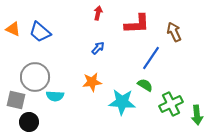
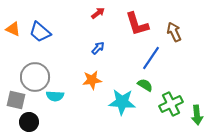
red arrow: rotated 40 degrees clockwise
red L-shape: rotated 76 degrees clockwise
orange star: moved 2 px up
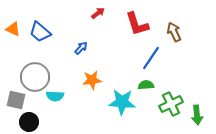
blue arrow: moved 17 px left
green semicircle: moved 1 px right; rotated 35 degrees counterclockwise
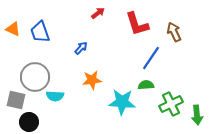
blue trapezoid: rotated 30 degrees clockwise
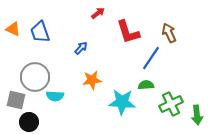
red L-shape: moved 9 px left, 8 px down
brown arrow: moved 5 px left, 1 px down
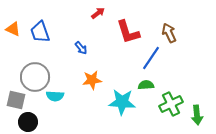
blue arrow: rotated 96 degrees clockwise
black circle: moved 1 px left
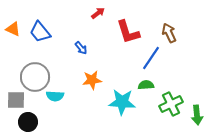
blue trapezoid: rotated 20 degrees counterclockwise
gray square: rotated 12 degrees counterclockwise
